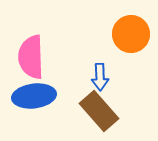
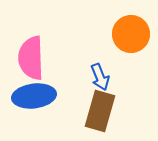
pink semicircle: moved 1 px down
blue arrow: rotated 20 degrees counterclockwise
brown rectangle: moved 1 px right; rotated 57 degrees clockwise
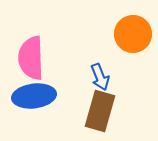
orange circle: moved 2 px right
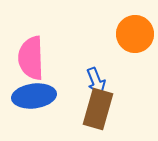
orange circle: moved 2 px right
blue arrow: moved 4 px left, 4 px down
brown rectangle: moved 2 px left, 2 px up
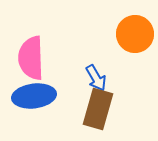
blue arrow: moved 3 px up; rotated 8 degrees counterclockwise
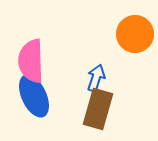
pink semicircle: moved 3 px down
blue arrow: rotated 132 degrees counterclockwise
blue ellipse: rotated 72 degrees clockwise
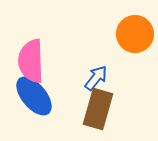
blue arrow: rotated 20 degrees clockwise
blue ellipse: rotated 15 degrees counterclockwise
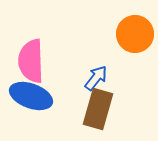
blue ellipse: moved 3 px left; rotated 30 degrees counterclockwise
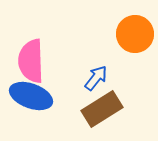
brown rectangle: moved 4 px right; rotated 42 degrees clockwise
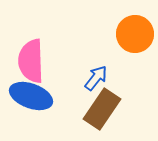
brown rectangle: rotated 24 degrees counterclockwise
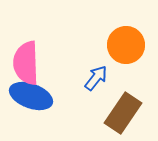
orange circle: moved 9 px left, 11 px down
pink semicircle: moved 5 px left, 2 px down
brown rectangle: moved 21 px right, 4 px down
